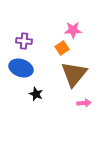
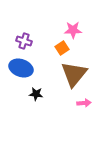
purple cross: rotated 14 degrees clockwise
black star: rotated 16 degrees counterclockwise
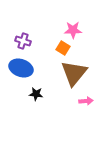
purple cross: moved 1 px left
orange square: moved 1 px right; rotated 24 degrees counterclockwise
brown triangle: moved 1 px up
pink arrow: moved 2 px right, 2 px up
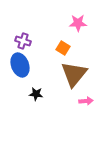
pink star: moved 5 px right, 7 px up
blue ellipse: moved 1 px left, 3 px up; rotated 50 degrees clockwise
brown triangle: moved 1 px down
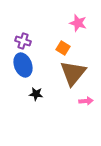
pink star: rotated 18 degrees clockwise
blue ellipse: moved 3 px right
brown triangle: moved 1 px left, 1 px up
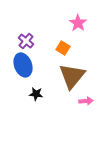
pink star: rotated 18 degrees clockwise
purple cross: moved 3 px right; rotated 21 degrees clockwise
brown triangle: moved 1 px left, 3 px down
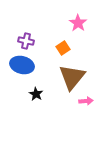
purple cross: rotated 28 degrees counterclockwise
orange square: rotated 24 degrees clockwise
blue ellipse: moved 1 px left; rotated 55 degrees counterclockwise
brown triangle: moved 1 px down
black star: rotated 24 degrees clockwise
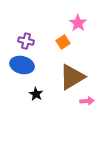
orange square: moved 6 px up
brown triangle: rotated 20 degrees clockwise
pink arrow: moved 1 px right
